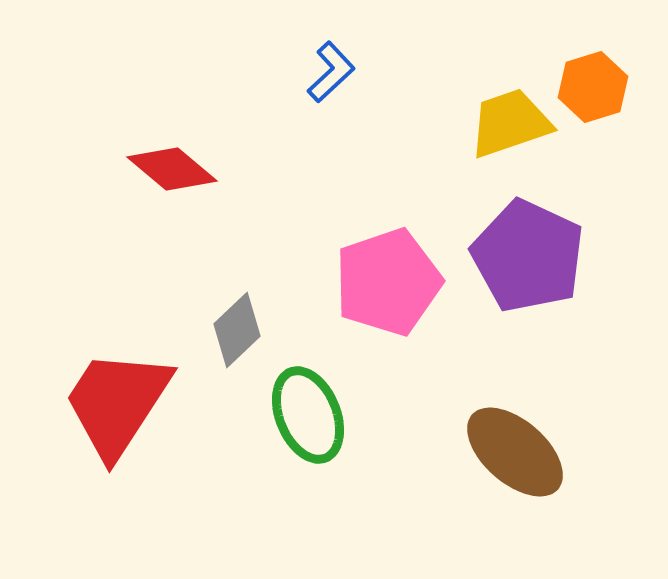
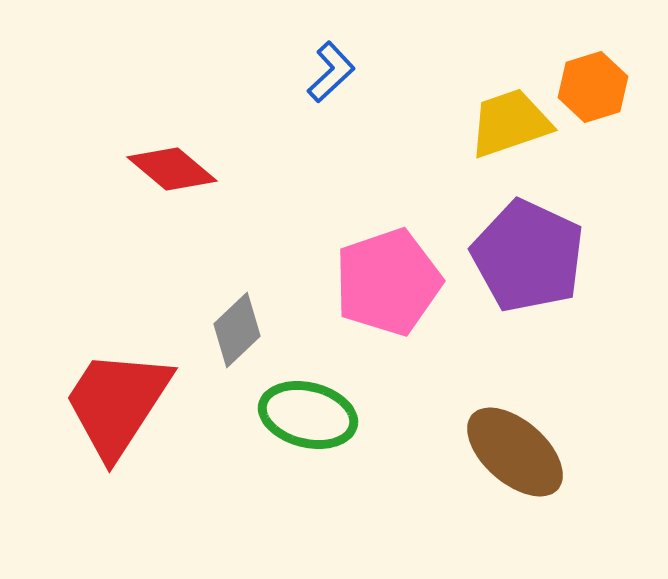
green ellipse: rotated 54 degrees counterclockwise
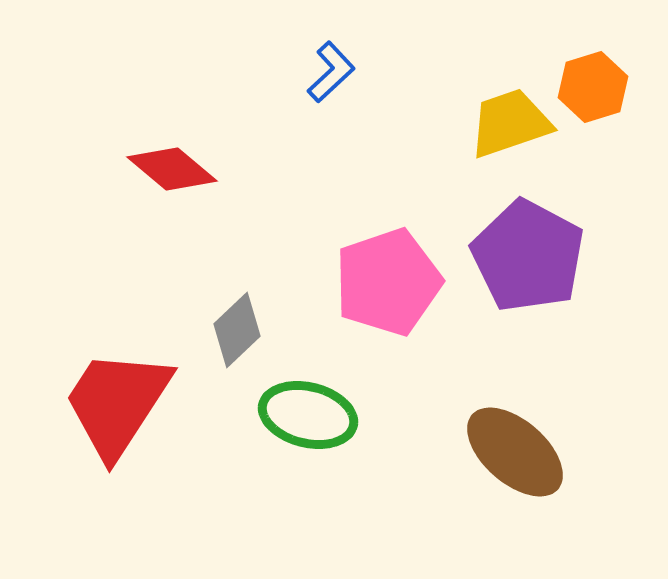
purple pentagon: rotated 3 degrees clockwise
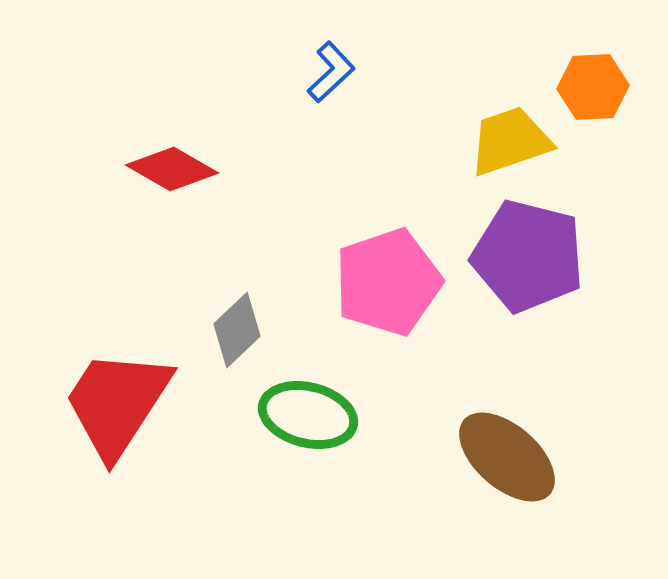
orange hexagon: rotated 14 degrees clockwise
yellow trapezoid: moved 18 px down
red diamond: rotated 10 degrees counterclockwise
purple pentagon: rotated 14 degrees counterclockwise
brown ellipse: moved 8 px left, 5 px down
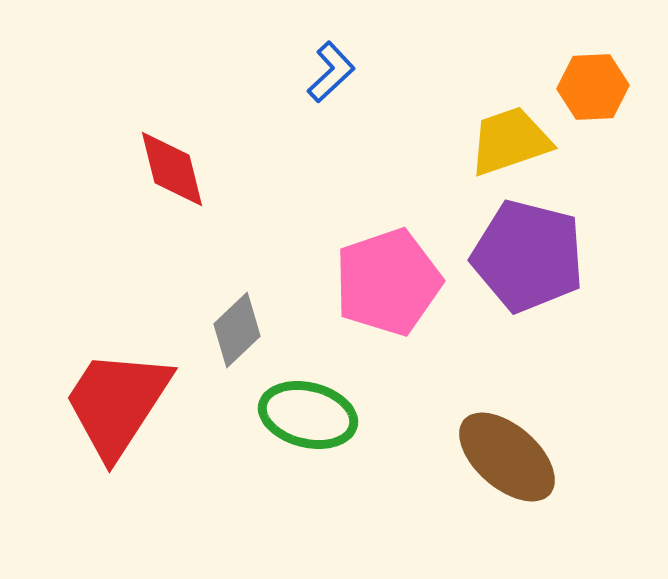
red diamond: rotated 46 degrees clockwise
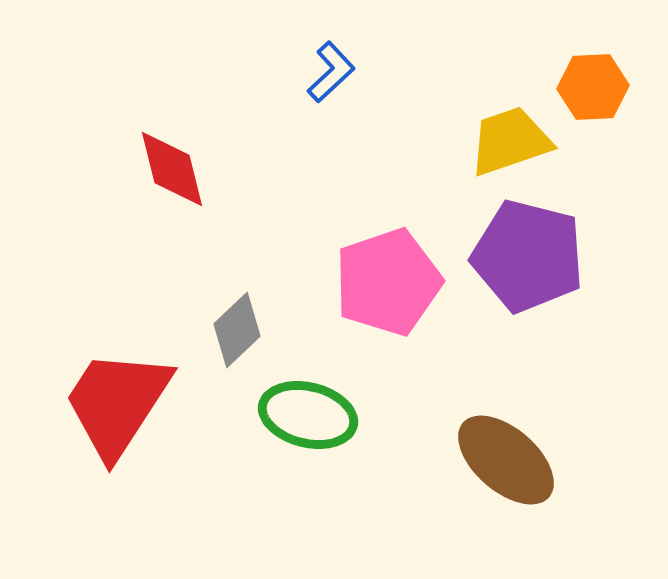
brown ellipse: moved 1 px left, 3 px down
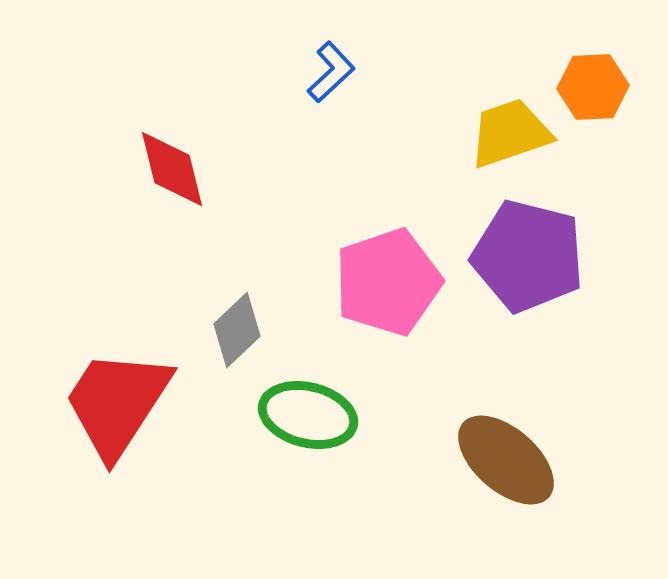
yellow trapezoid: moved 8 px up
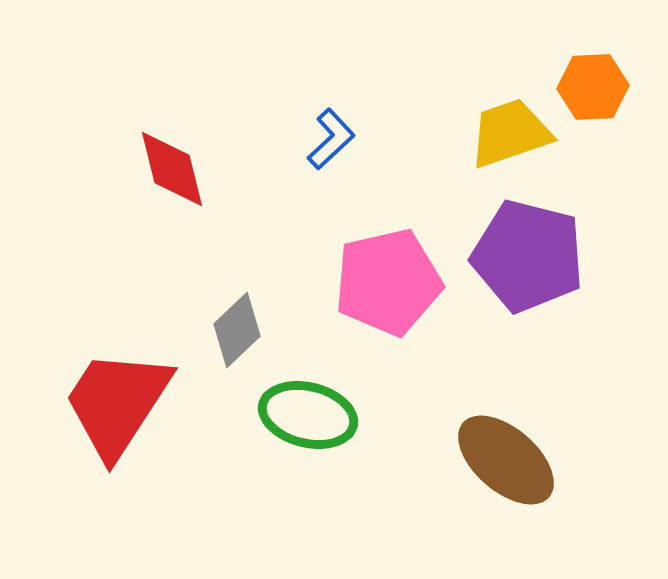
blue L-shape: moved 67 px down
pink pentagon: rotated 6 degrees clockwise
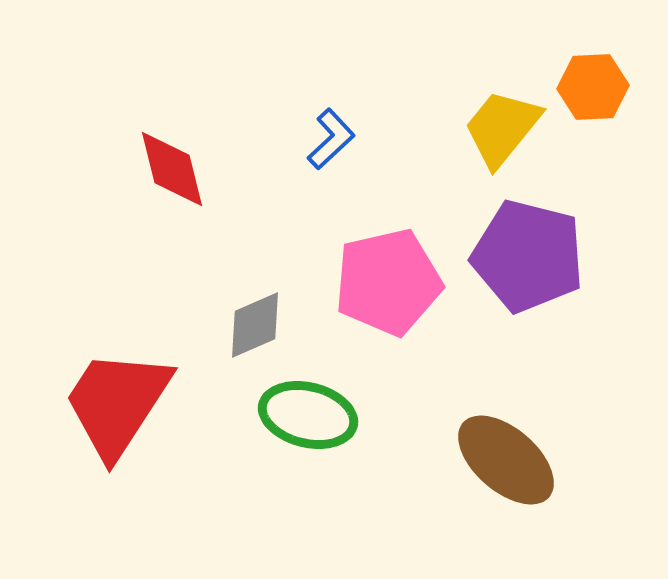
yellow trapezoid: moved 8 px left, 5 px up; rotated 32 degrees counterclockwise
gray diamond: moved 18 px right, 5 px up; rotated 20 degrees clockwise
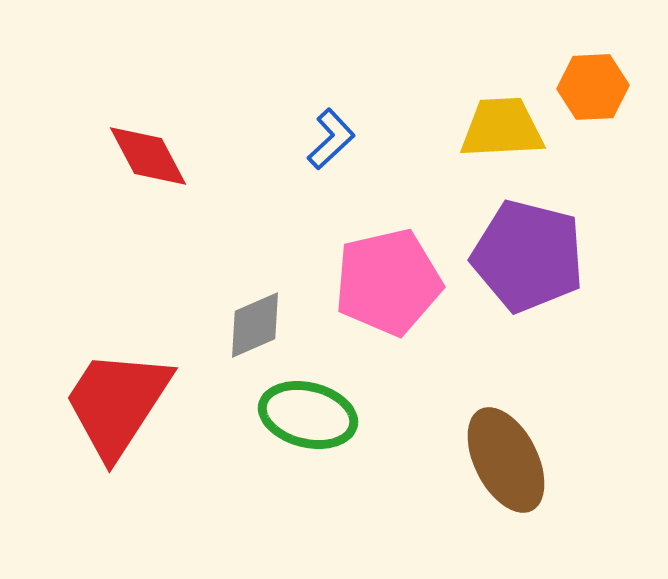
yellow trapezoid: rotated 48 degrees clockwise
red diamond: moved 24 px left, 13 px up; rotated 14 degrees counterclockwise
brown ellipse: rotated 22 degrees clockwise
